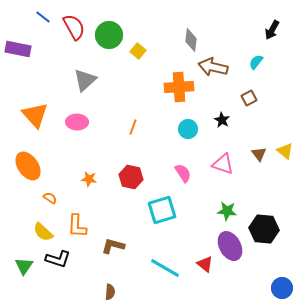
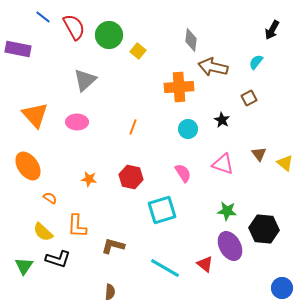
yellow triangle: moved 12 px down
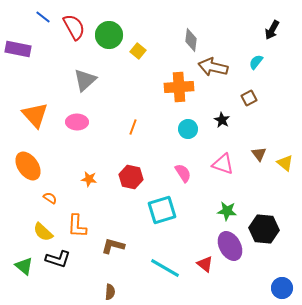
green triangle: rotated 24 degrees counterclockwise
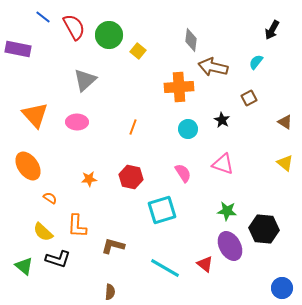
brown triangle: moved 26 px right, 32 px up; rotated 21 degrees counterclockwise
orange star: rotated 14 degrees counterclockwise
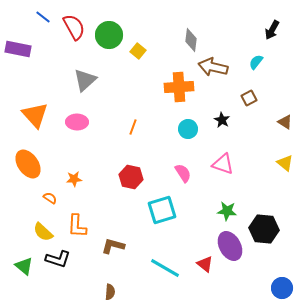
orange ellipse: moved 2 px up
orange star: moved 15 px left
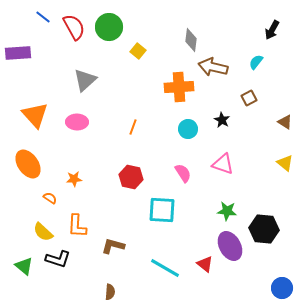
green circle: moved 8 px up
purple rectangle: moved 4 px down; rotated 15 degrees counterclockwise
cyan square: rotated 20 degrees clockwise
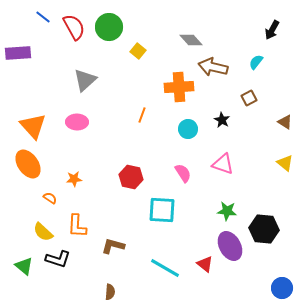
gray diamond: rotated 50 degrees counterclockwise
orange triangle: moved 2 px left, 11 px down
orange line: moved 9 px right, 12 px up
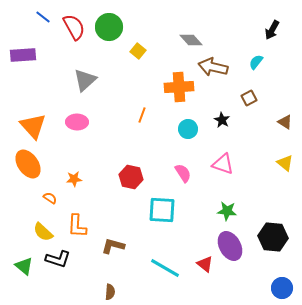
purple rectangle: moved 5 px right, 2 px down
black hexagon: moved 9 px right, 8 px down
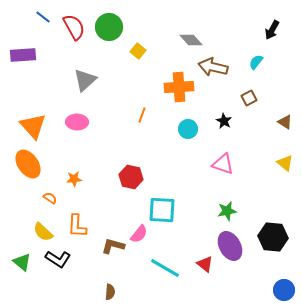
black star: moved 2 px right, 1 px down
pink semicircle: moved 44 px left, 61 px down; rotated 72 degrees clockwise
green star: rotated 18 degrees counterclockwise
black L-shape: rotated 15 degrees clockwise
green triangle: moved 2 px left, 4 px up
blue circle: moved 2 px right, 2 px down
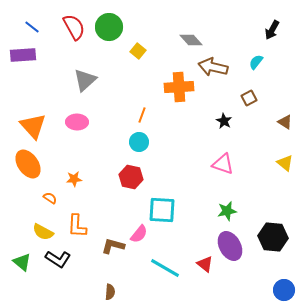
blue line: moved 11 px left, 10 px down
cyan circle: moved 49 px left, 13 px down
yellow semicircle: rotated 15 degrees counterclockwise
